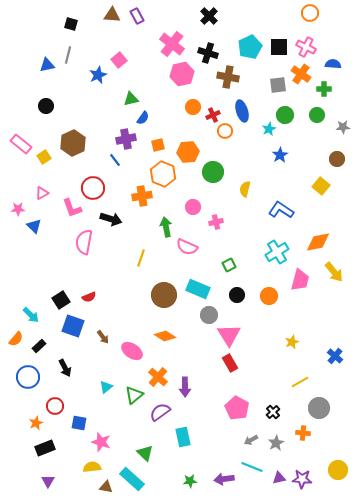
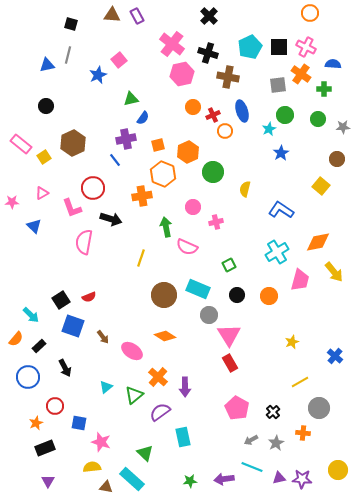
green circle at (317, 115): moved 1 px right, 4 px down
orange hexagon at (188, 152): rotated 20 degrees counterclockwise
blue star at (280, 155): moved 1 px right, 2 px up
pink star at (18, 209): moved 6 px left, 7 px up
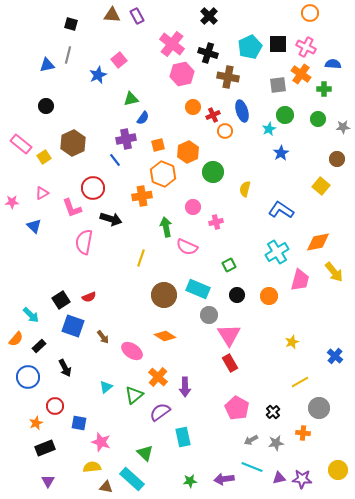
black square at (279, 47): moved 1 px left, 3 px up
gray star at (276, 443): rotated 21 degrees clockwise
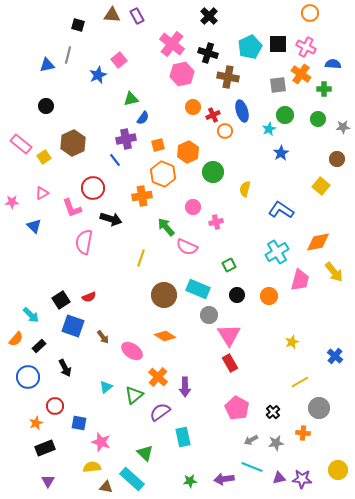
black square at (71, 24): moved 7 px right, 1 px down
green arrow at (166, 227): rotated 30 degrees counterclockwise
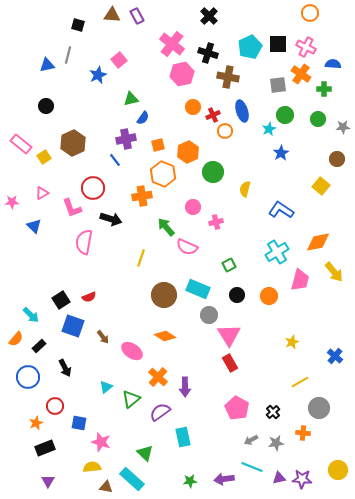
green triangle at (134, 395): moved 3 px left, 4 px down
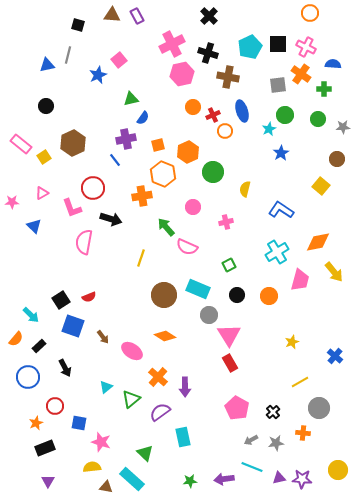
pink cross at (172, 44): rotated 25 degrees clockwise
pink cross at (216, 222): moved 10 px right
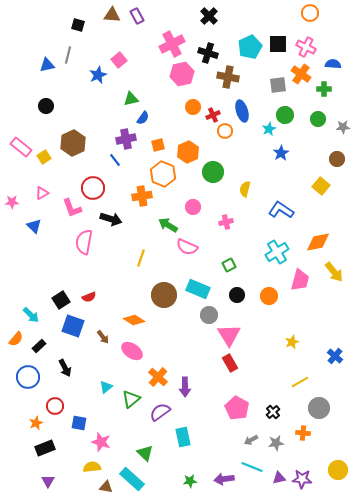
pink rectangle at (21, 144): moved 3 px down
green arrow at (166, 227): moved 2 px right, 2 px up; rotated 18 degrees counterclockwise
orange diamond at (165, 336): moved 31 px left, 16 px up
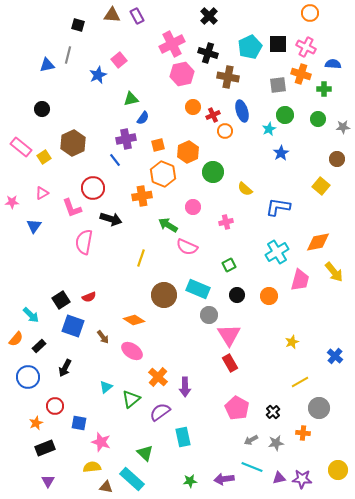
orange cross at (301, 74): rotated 18 degrees counterclockwise
black circle at (46, 106): moved 4 px left, 3 px down
yellow semicircle at (245, 189): rotated 63 degrees counterclockwise
blue L-shape at (281, 210): moved 3 px left, 3 px up; rotated 25 degrees counterclockwise
blue triangle at (34, 226): rotated 21 degrees clockwise
black arrow at (65, 368): rotated 54 degrees clockwise
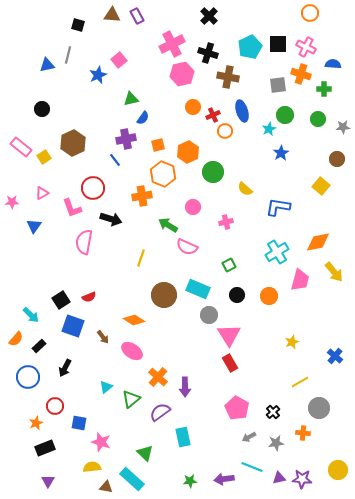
gray arrow at (251, 440): moved 2 px left, 3 px up
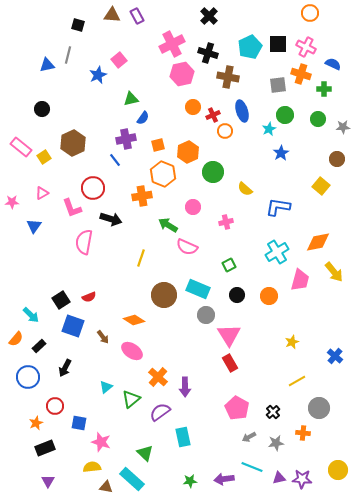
blue semicircle at (333, 64): rotated 21 degrees clockwise
gray circle at (209, 315): moved 3 px left
yellow line at (300, 382): moved 3 px left, 1 px up
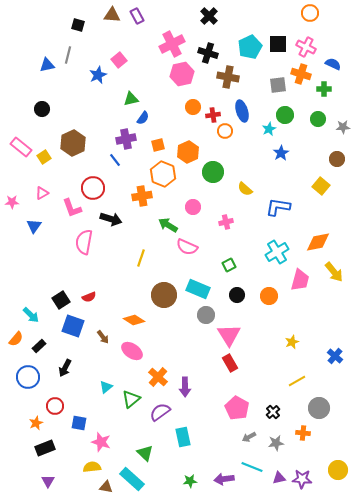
red cross at (213, 115): rotated 16 degrees clockwise
